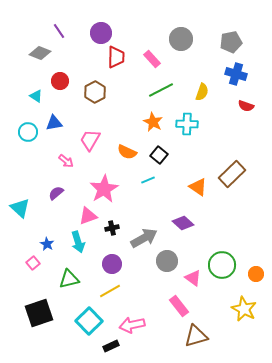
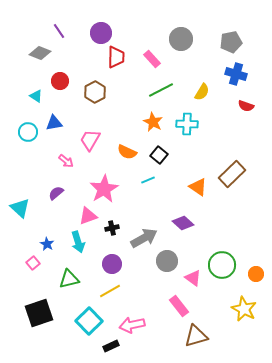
yellow semicircle at (202, 92): rotated 12 degrees clockwise
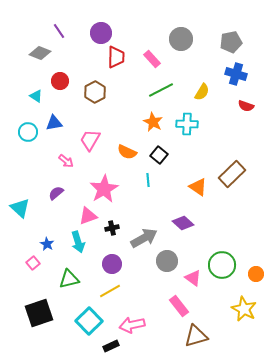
cyan line at (148, 180): rotated 72 degrees counterclockwise
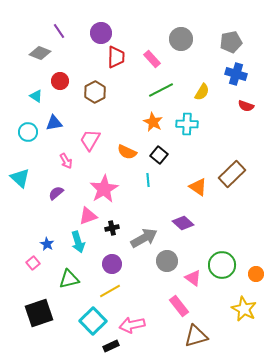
pink arrow at (66, 161): rotated 21 degrees clockwise
cyan triangle at (20, 208): moved 30 px up
cyan square at (89, 321): moved 4 px right
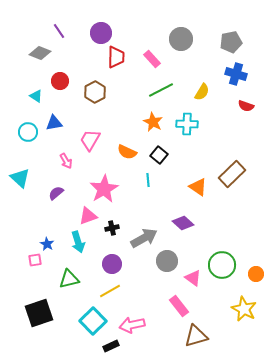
pink square at (33, 263): moved 2 px right, 3 px up; rotated 32 degrees clockwise
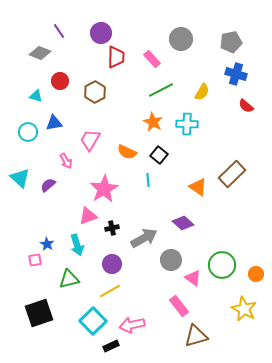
cyan triangle at (36, 96): rotated 16 degrees counterclockwise
red semicircle at (246, 106): rotated 21 degrees clockwise
purple semicircle at (56, 193): moved 8 px left, 8 px up
cyan arrow at (78, 242): moved 1 px left, 3 px down
gray circle at (167, 261): moved 4 px right, 1 px up
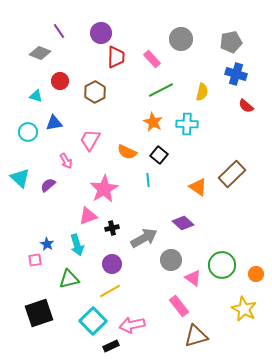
yellow semicircle at (202, 92): rotated 18 degrees counterclockwise
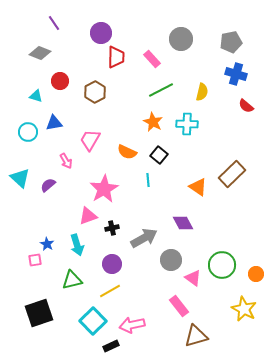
purple line at (59, 31): moved 5 px left, 8 px up
purple diamond at (183, 223): rotated 20 degrees clockwise
green triangle at (69, 279): moved 3 px right, 1 px down
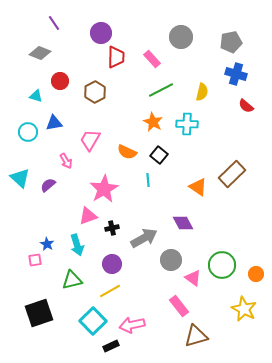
gray circle at (181, 39): moved 2 px up
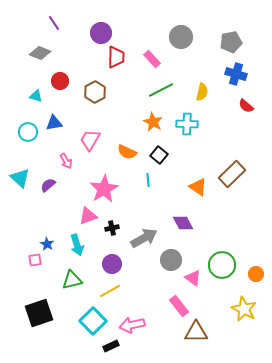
brown triangle at (196, 336): moved 4 px up; rotated 15 degrees clockwise
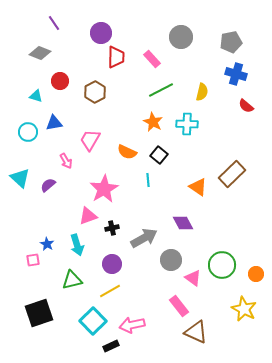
pink square at (35, 260): moved 2 px left
brown triangle at (196, 332): rotated 25 degrees clockwise
